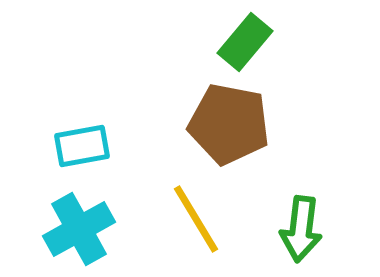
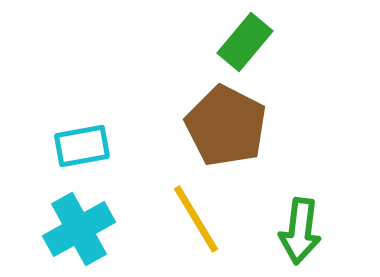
brown pentagon: moved 3 px left, 2 px down; rotated 16 degrees clockwise
green arrow: moved 1 px left, 2 px down
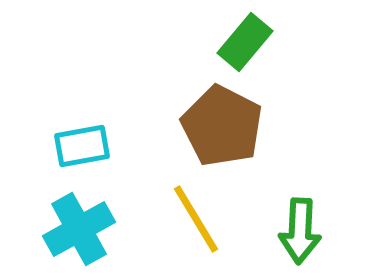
brown pentagon: moved 4 px left
green arrow: rotated 4 degrees counterclockwise
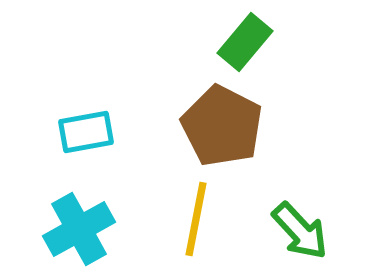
cyan rectangle: moved 4 px right, 14 px up
yellow line: rotated 42 degrees clockwise
green arrow: rotated 46 degrees counterclockwise
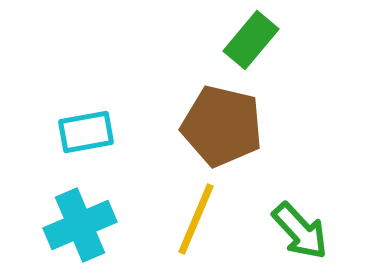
green rectangle: moved 6 px right, 2 px up
brown pentagon: rotated 14 degrees counterclockwise
yellow line: rotated 12 degrees clockwise
cyan cross: moved 1 px right, 4 px up; rotated 6 degrees clockwise
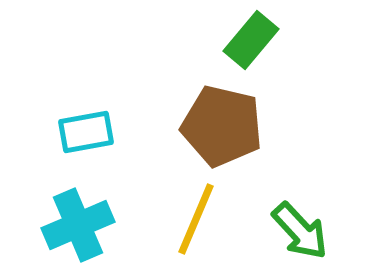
cyan cross: moved 2 px left
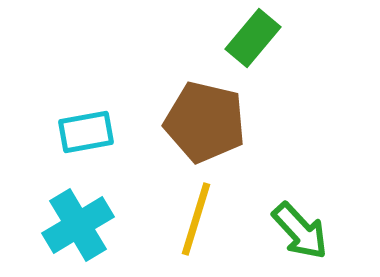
green rectangle: moved 2 px right, 2 px up
brown pentagon: moved 17 px left, 4 px up
yellow line: rotated 6 degrees counterclockwise
cyan cross: rotated 8 degrees counterclockwise
